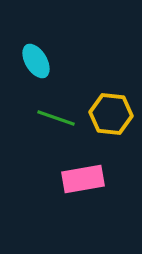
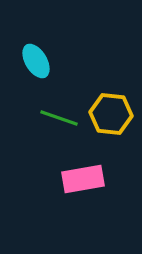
green line: moved 3 px right
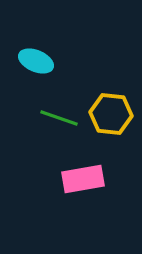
cyan ellipse: rotated 36 degrees counterclockwise
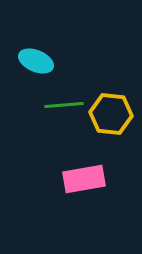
green line: moved 5 px right, 13 px up; rotated 24 degrees counterclockwise
pink rectangle: moved 1 px right
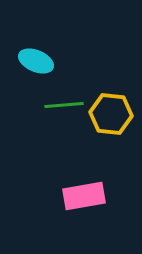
pink rectangle: moved 17 px down
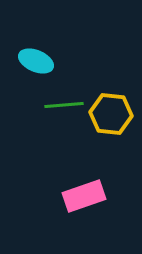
pink rectangle: rotated 9 degrees counterclockwise
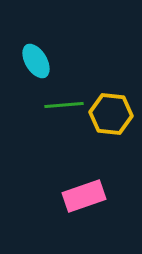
cyan ellipse: rotated 36 degrees clockwise
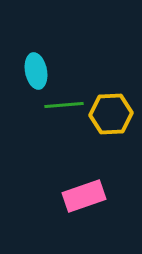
cyan ellipse: moved 10 px down; rotated 20 degrees clockwise
yellow hexagon: rotated 9 degrees counterclockwise
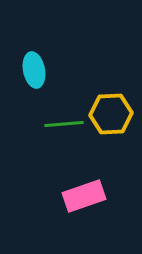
cyan ellipse: moved 2 px left, 1 px up
green line: moved 19 px down
